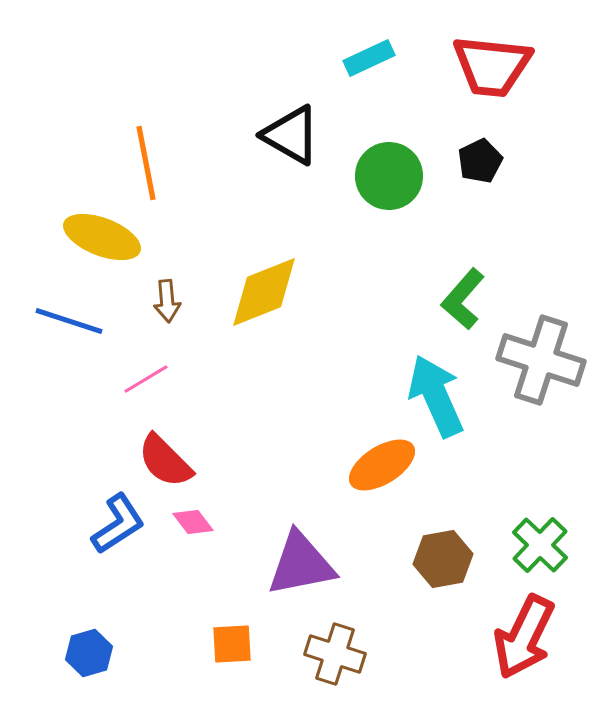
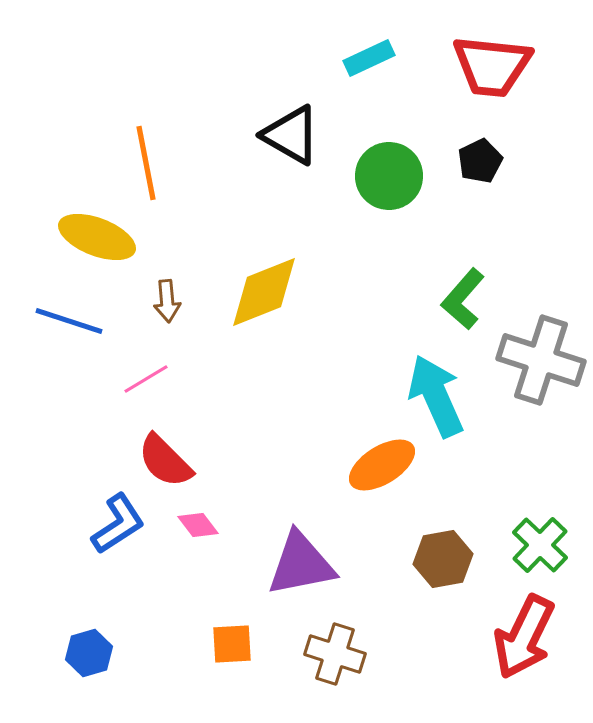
yellow ellipse: moved 5 px left
pink diamond: moved 5 px right, 3 px down
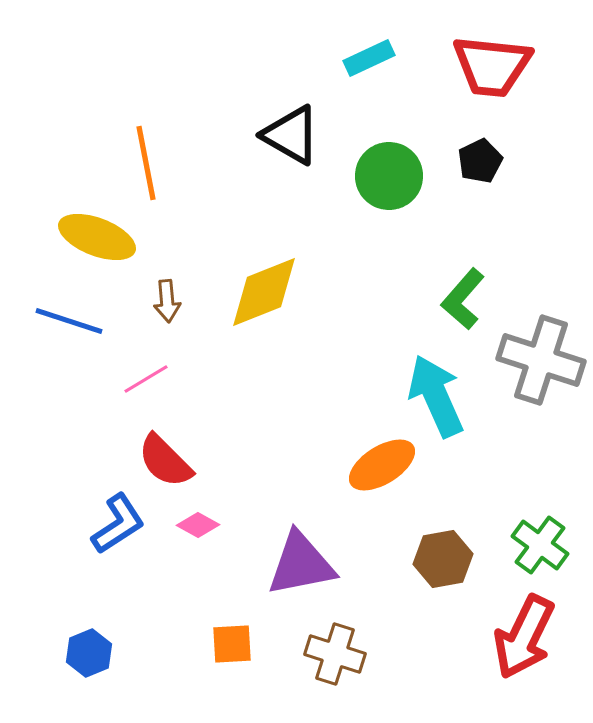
pink diamond: rotated 24 degrees counterclockwise
green cross: rotated 8 degrees counterclockwise
blue hexagon: rotated 6 degrees counterclockwise
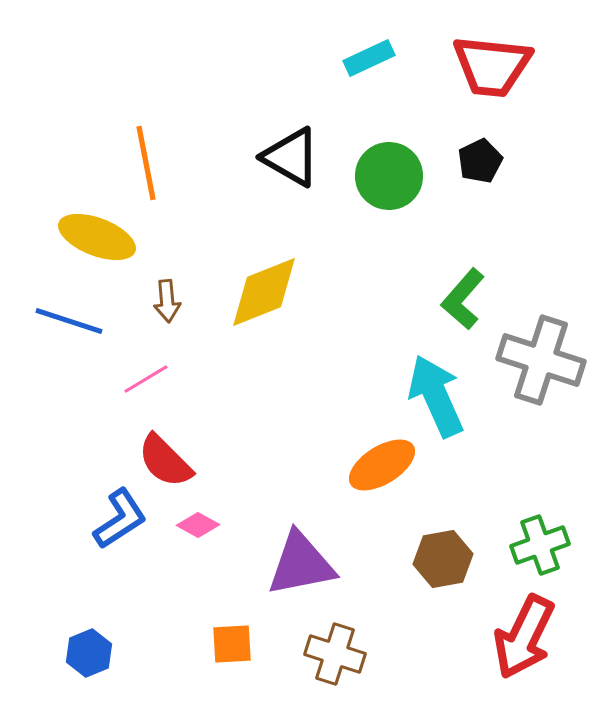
black triangle: moved 22 px down
blue L-shape: moved 2 px right, 5 px up
green cross: rotated 34 degrees clockwise
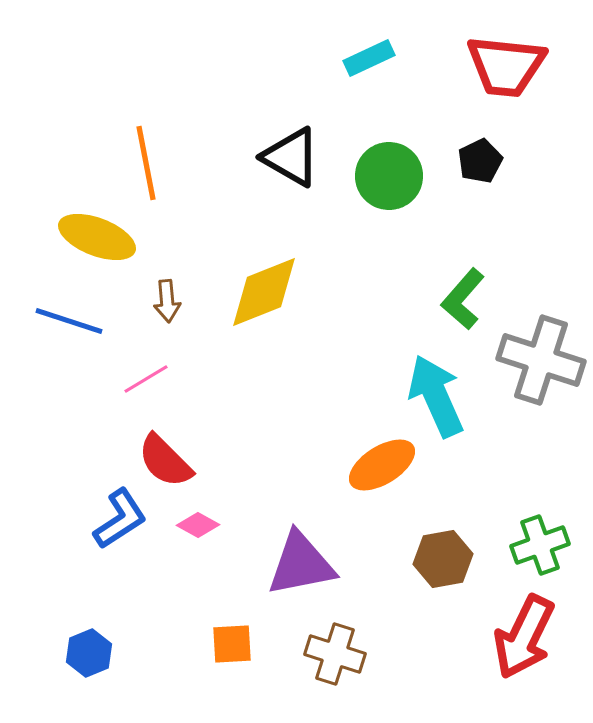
red trapezoid: moved 14 px right
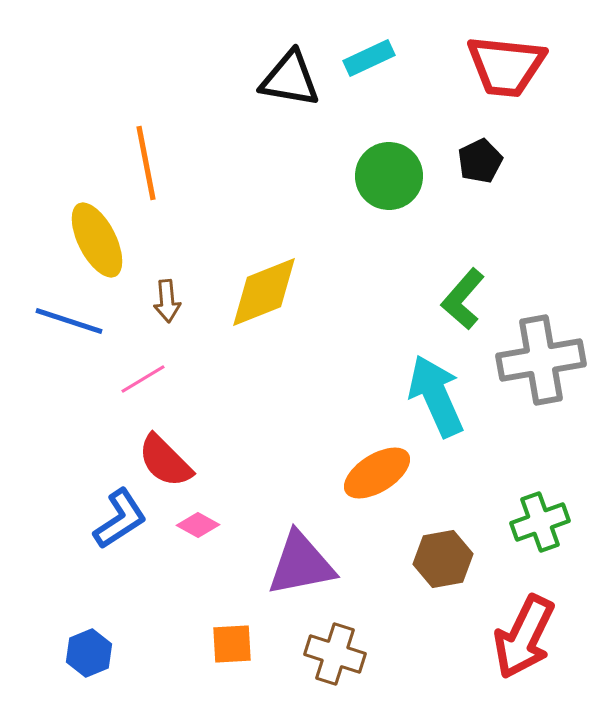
black triangle: moved 1 px left, 78 px up; rotated 20 degrees counterclockwise
yellow ellipse: moved 3 px down; rotated 42 degrees clockwise
gray cross: rotated 28 degrees counterclockwise
pink line: moved 3 px left
orange ellipse: moved 5 px left, 8 px down
green cross: moved 23 px up
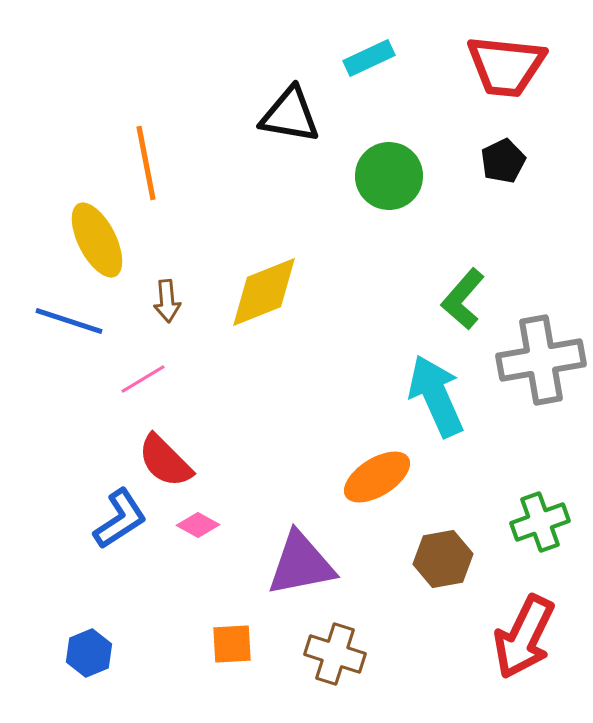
black triangle: moved 36 px down
black pentagon: moved 23 px right
orange ellipse: moved 4 px down
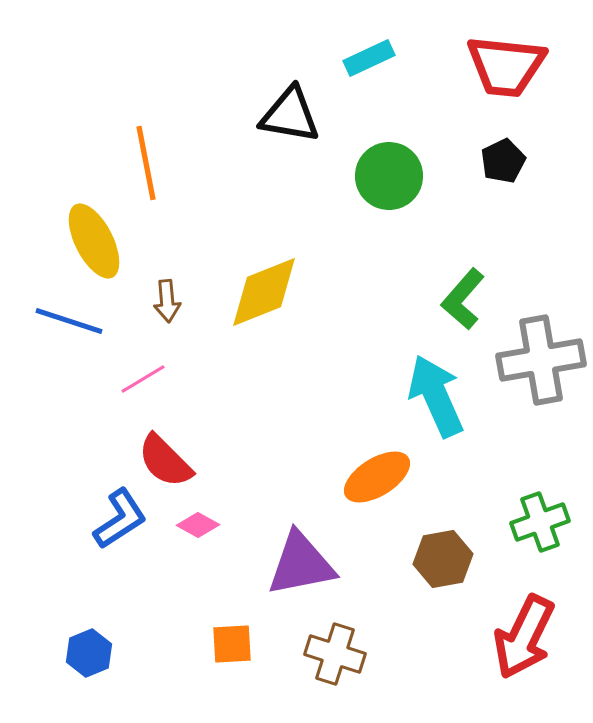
yellow ellipse: moved 3 px left, 1 px down
